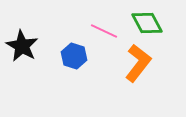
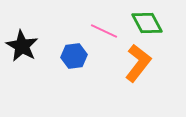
blue hexagon: rotated 25 degrees counterclockwise
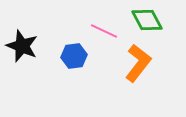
green diamond: moved 3 px up
black star: rotated 8 degrees counterclockwise
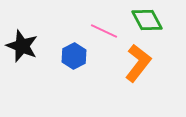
blue hexagon: rotated 20 degrees counterclockwise
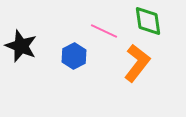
green diamond: moved 1 px right, 1 px down; rotated 20 degrees clockwise
black star: moved 1 px left
orange L-shape: moved 1 px left
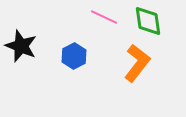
pink line: moved 14 px up
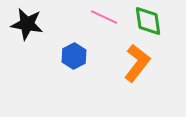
black star: moved 6 px right, 22 px up; rotated 12 degrees counterclockwise
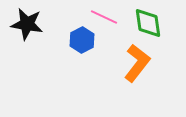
green diamond: moved 2 px down
blue hexagon: moved 8 px right, 16 px up
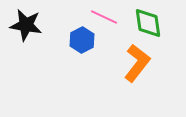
black star: moved 1 px left, 1 px down
